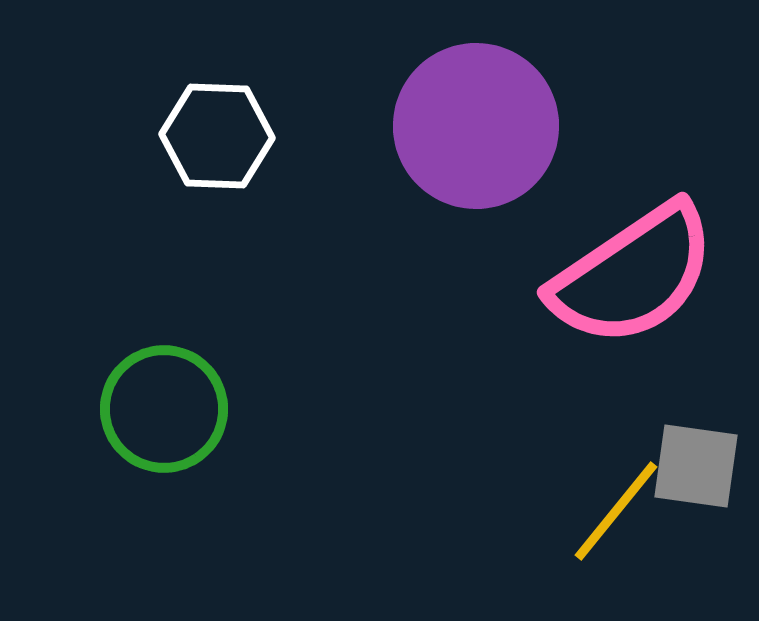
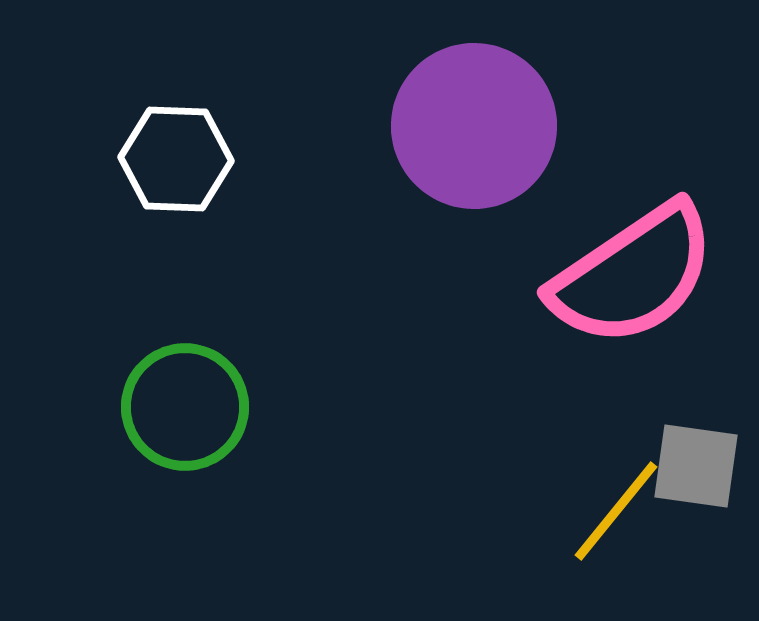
purple circle: moved 2 px left
white hexagon: moved 41 px left, 23 px down
green circle: moved 21 px right, 2 px up
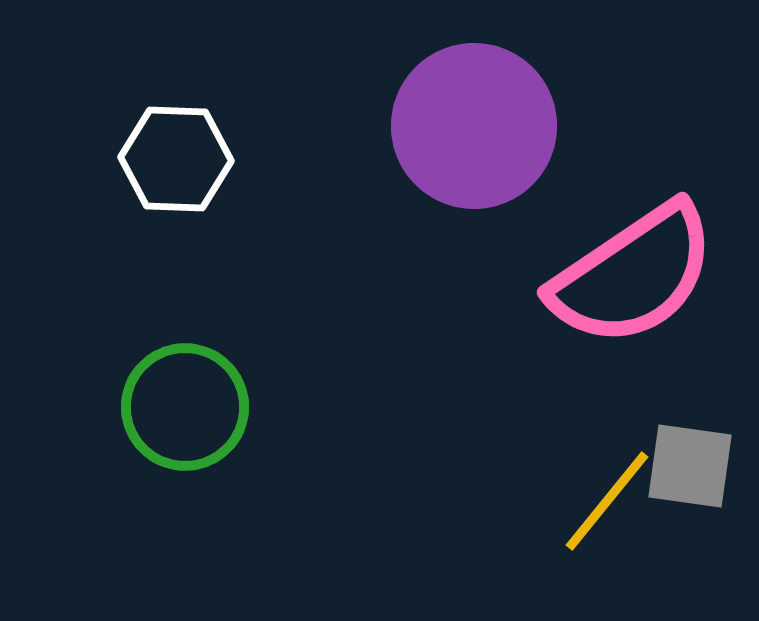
gray square: moved 6 px left
yellow line: moved 9 px left, 10 px up
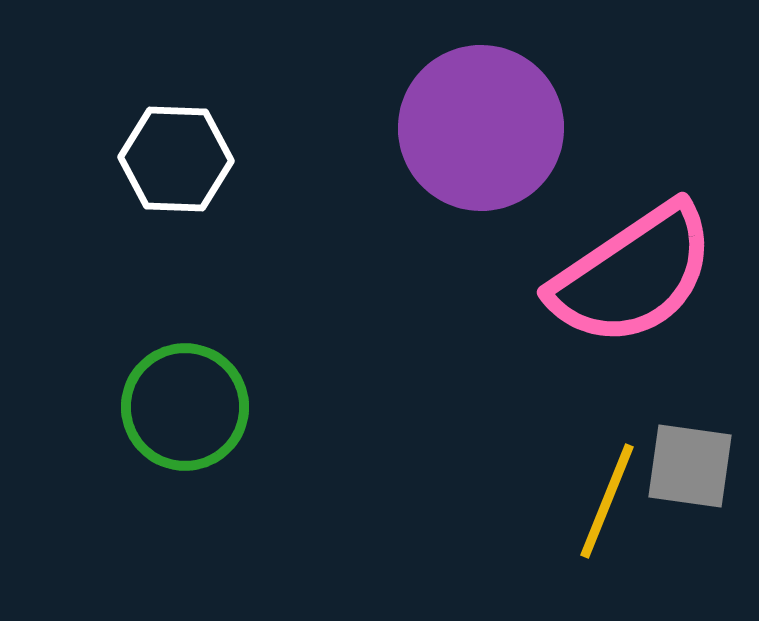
purple circle: moved 7 px right, 2 px down
yellow line: rotated 17 degrees counterclockwise
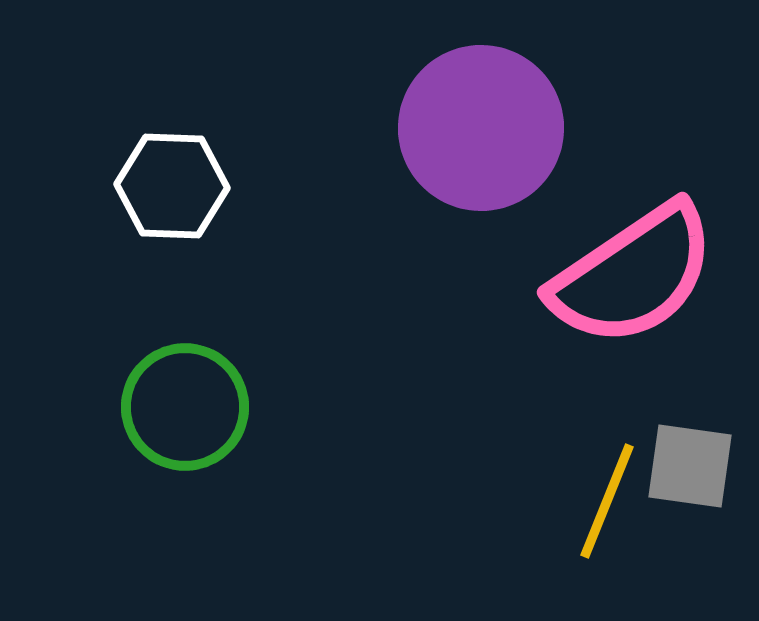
white hexagon: moved 4 px left, 27 px down
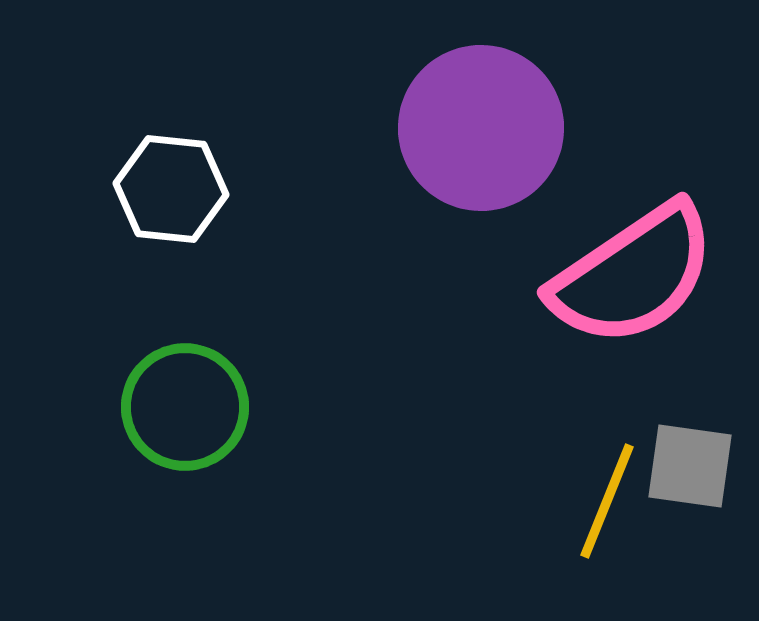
white hexagon: moved 1 px left, 3 px down; rotated 4 degrees clockwise
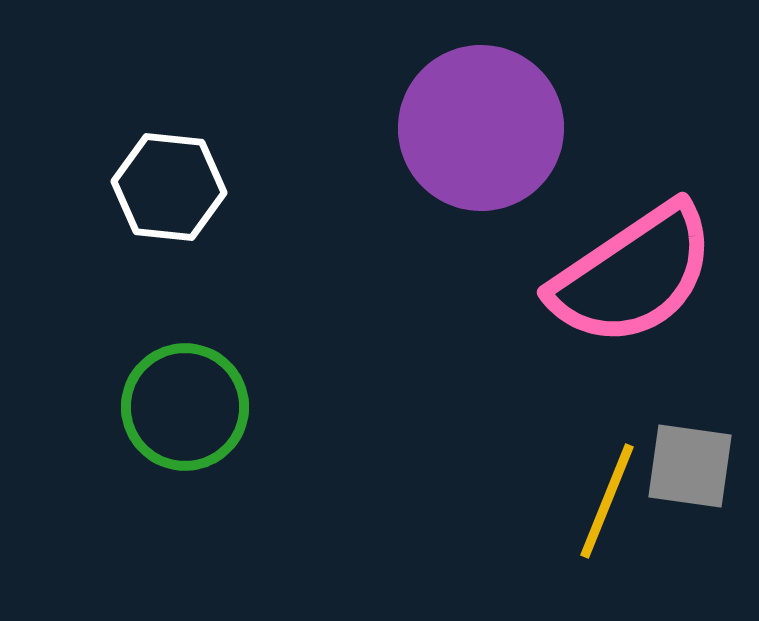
white hexagon: moved 2 px left, 2 px up
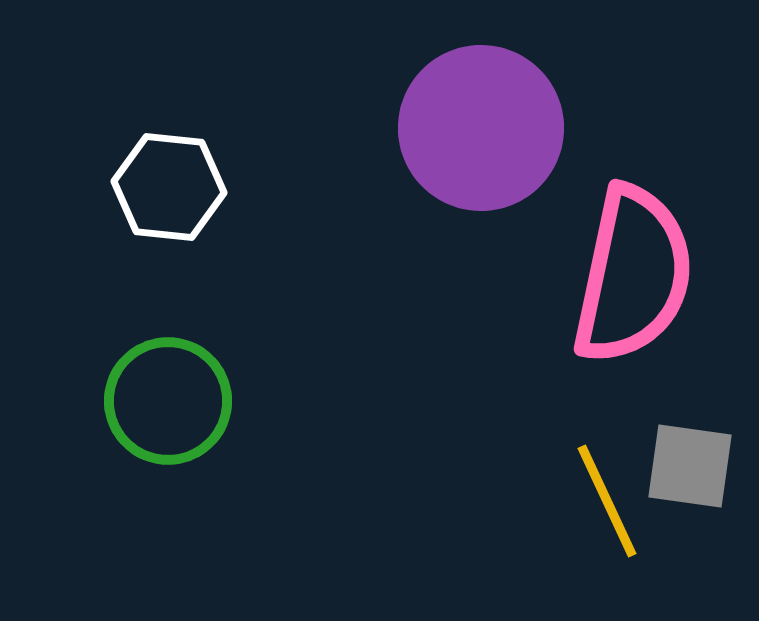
pink semicircle: rotated 44 degrees counterclockwise
green circle: moved 17 px left, 6 px up
yellow line: rotated 47 degrees counterclockwise
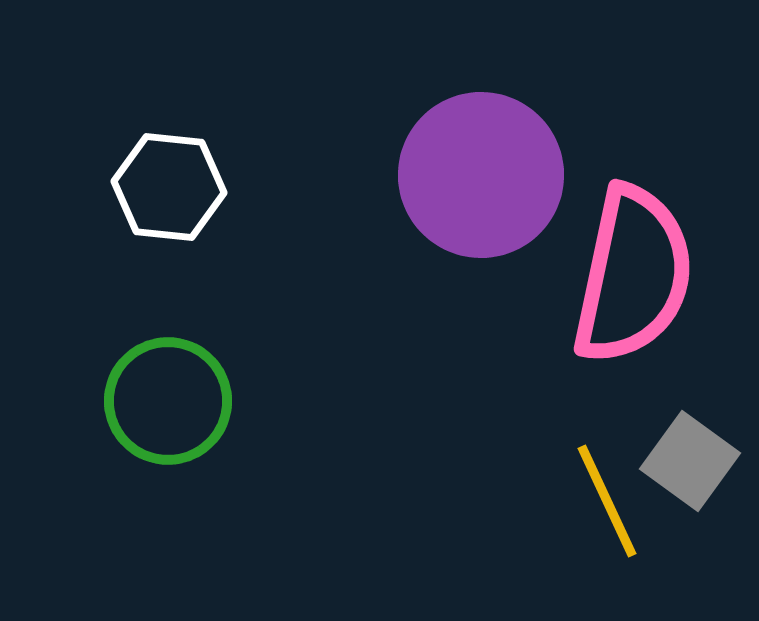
purple circle: moved 47 px down
gray square: moved 5 px up; rotated 28 degrees clockwise
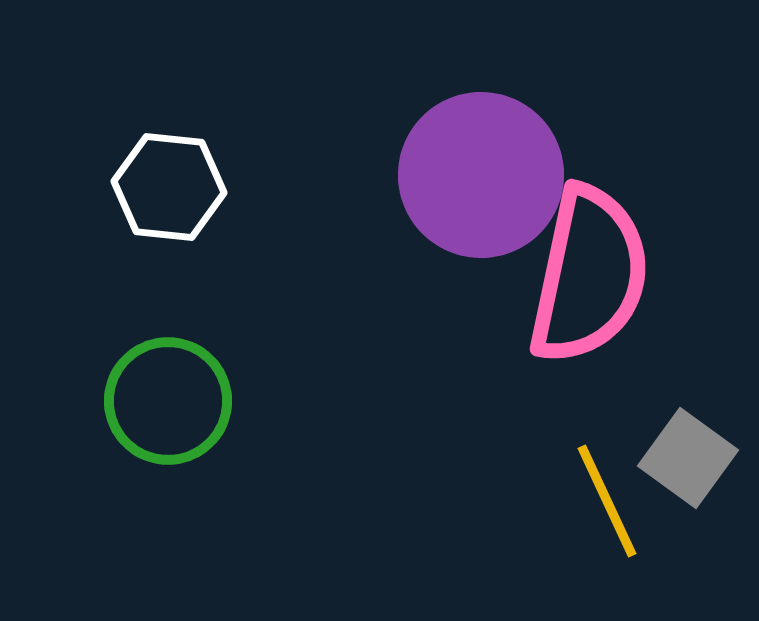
pink semicircle: moved 44 px left
gray square: moved 2 px left, 3 px up
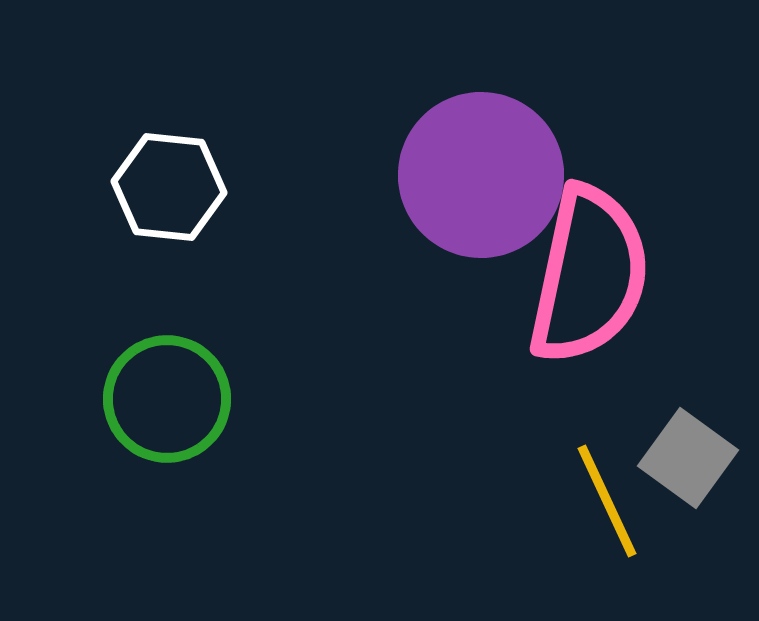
green circle: moved 1 px left, 2 px up
